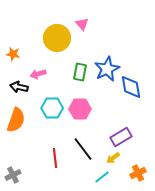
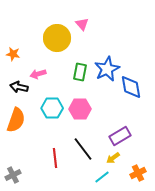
purple rectangle: moved 1 px left, 1 px up
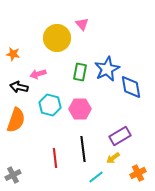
cyan hexagon: moved 2 px left, 3 px up; rotated 15 degrees clockwise
black line: rotated 30 degrees clockwise
cyan line: moved 6 px left
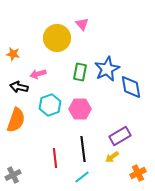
cyan hexagon: rotated 25 degrees clockwise
yellow arrow: moved 1 px left, 1 px up
cyan line: moved 14 px left
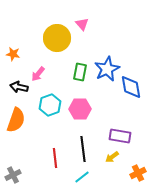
pink arrow: rotated 35 degrees counterclockwise
purple rectangle: rotated 40 degrees clockwise
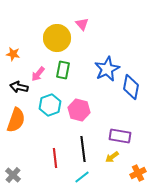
green rectangle: moved 17 px left, 2 px up
blue diamond: rotated 20 degrees clockwise
pink hexagon: moved 1 px left, 1 px down; rotated 15 degrees clockwise
gray cross: rotated 21 degrees counterclockwise
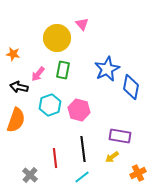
gray cross: moved 17 px right
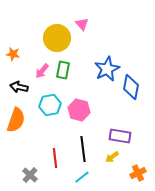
pink arrow: moved 4 px right, 3 px up
cyan hexagon: rotated 10 degrees clockwise
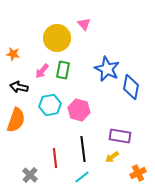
pink triangle: moved 2 px right
blue star: rotated 20 degrees counterclockwise
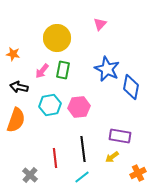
pink triangle: moved 16 px right; rotated 24 degrees clockwise
pink hexagon: moved 3 px up; rotated 20 degrees counterclockwise
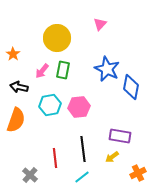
orange star: rotated 24 degrees clockwise
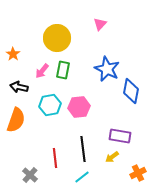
blue diamond: moved 4 px down
